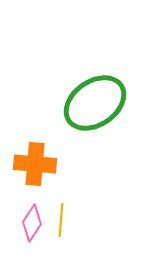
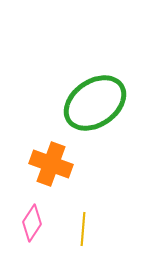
orange cross: moved 16 px right; rotated 15 degrees clockwise
yellow line: moved 22 px right, 9 px down
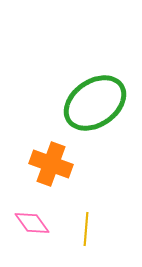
pink diamond: rotated 69 degrees counterclockwise
yellow line: moved 3 px right
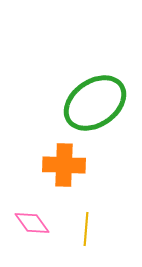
orange cross: moved 13 px right, 1 px down; rotated 18 degrees counterclockwise
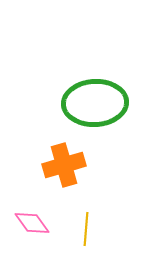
green ellipse: rotated 32 degrees clockwise
orange cross: rotated 18 degrees counterclockwise
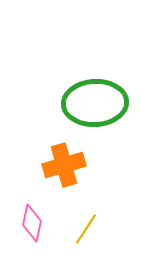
pink diamond: rotated 48 degrees clockwise
yellow line: rotated 28 degrees clockwise
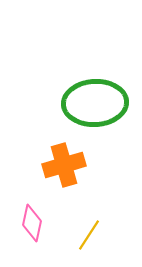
yellow line: moved 3 px right, 6 px down
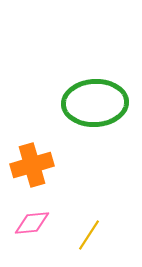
orange cross: moved 32 px left
pink diamond: rotated 72 degrees clockwise
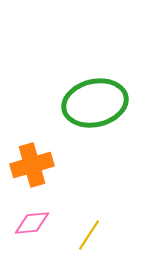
green ellipse: rotated 10 degrees counterclockwise
